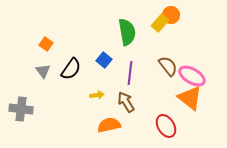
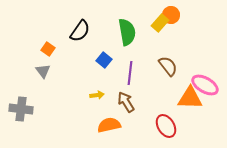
orange square: moved 2 px right, 5 px down
black semicircle: moved 9 px right, 38 px up
pink ellipse: moved 13 px right, 9 px down
orange triangle: rotated 36 degrees counterclockwise
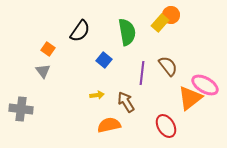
purple line: moved 12 px right
orange triangle: rotated 40 degrees counterclockwise
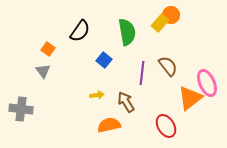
pink ellipse: moved 2 px right, 2 px up; rotated 36 degrees clockwise
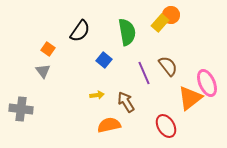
purple line: moved 2 px right; rotated 30 degrees counterclockwise
